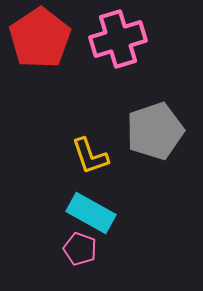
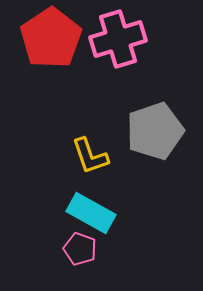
red pentagon: moved 11 px right
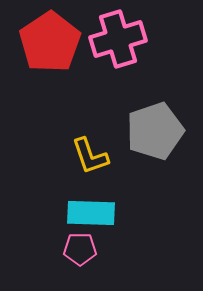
red pentagon: moved 1 px left, 4 px down
cyan rectangle: rotated 27 degrees counterclockwise
pink pentagon: rotated 20 degrees counterclockwise
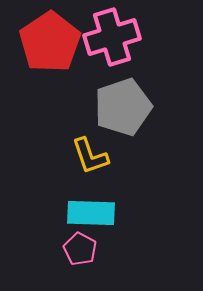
pink cross: moved 6 px left, 2 px up
gray pentagon: moved 32 px left, 24 px up
pink pentagon: rotated 28 degrees clockwise
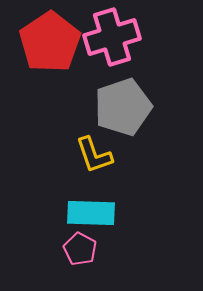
yellow L-shape: moved 4 px right, 1 px up
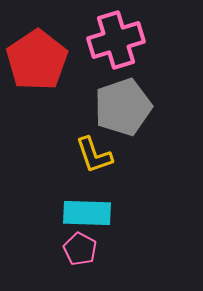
pink cross: moved 4 px right, 3 px down
red pentagon: moved 13 px left, 18 px down
cyan rectangle: moved 4 px left
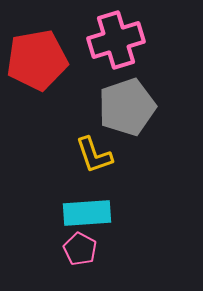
red pentagon: rotated 24 degrees clockwise
gray pentagon: moved 4 px right
cyan rectangle: rotated 6 degrees counterclockwise
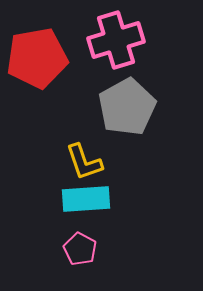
red pentagon: moved 2 px up
gray pentagon: rotated 10 degrees counterclockwise
yellow L-shape: moved 10 px left, 7 px down
cyan rectangle: moved 1 px left, 14 px up
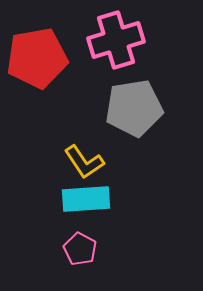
gray pentagon: moved 7 px right, 1 px down; rotated 20 degrees clockwise
yellow L-shape: rotated 15 degrees counterclockwise
